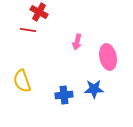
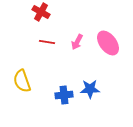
red cross: moved 2 px right
red line: moved 19 px right, 12 px down
pink arrow: rotated 14 degrees clockwise
pink ellipse: moved 14 px up; rotated 25 degrees counterclockwise
blue star: moved 4 px left
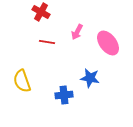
pink arrow: moved 10 px up
blue star: moved 11 px up; rotated 12 degrees clockwise
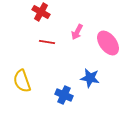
blue cross: rotated 30 degrees clockwise
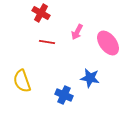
red cross: moved 1 px down
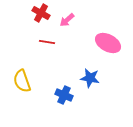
pink arrow: moved 10 px left, 12 px up; rotated 21 degrees clockwise
pink ellipse: rotated 25 degrees counterclockwise
